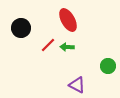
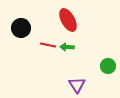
red line: rotated 56 degrees clockwise
purple triangle: rotated 30 degrees clockwise
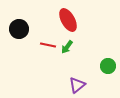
black circle: moved 2 px left, 1 px down
green arrow: rotated 56 degrees counterclockwise
purple triangle: rotated 24 degrees clockwise
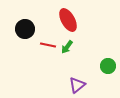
black circle: moved 6 px right
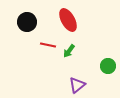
black circle: moved 2 px right, 7 px up
green arrow: moved 2 px right, 4 px down
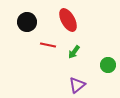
green arrow: moved 5 px right, 1 px down
green circle: moved 1 px up
